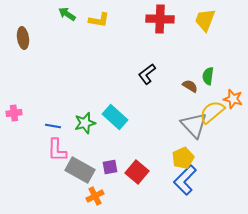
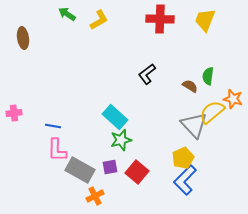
yellow L-shape: rotated 40 degrees counterclockwise
green star: moved 36 px right, 17 px down
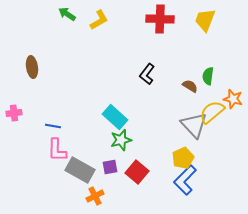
brown ellipse: moved 9 px right, 29 px down
black L-shape: rotated 15 degrees counterclockwise
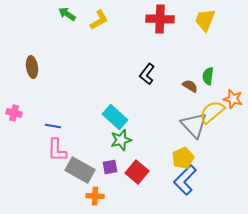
pink cross: rotated 21 degrees clockwise
orange cross: rotated 30 degrees clockwise
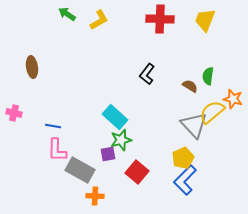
purple square: moved 2 px left, 13 px up
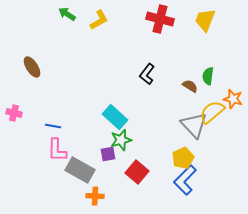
red cross: rotated 12 degrees clockwise
brown ellipse: rotated 25 degrees counterclockwise
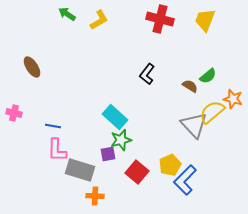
green semicircle: rotated 138 degrees counterclockwise
yellow pentagon: moved 13 px left, 7 px down
gray rectangle: rotated 12 degrees counterclockwise
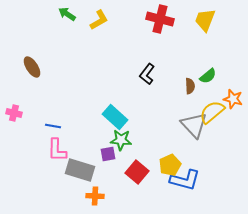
brown semicircle: rotated 56 degrees clockwise
green star: rotated 20 degrees clockwise
blue L-shape: rotated 120 degrees counterclockwise
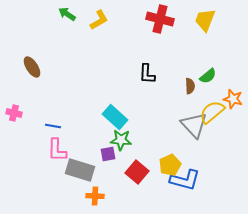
black L-shape: rotated 35 degrees counterclockwise
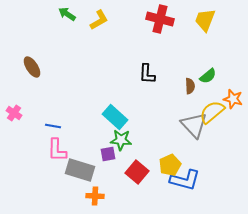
pink cross: rotated 21 degrees clockwise
